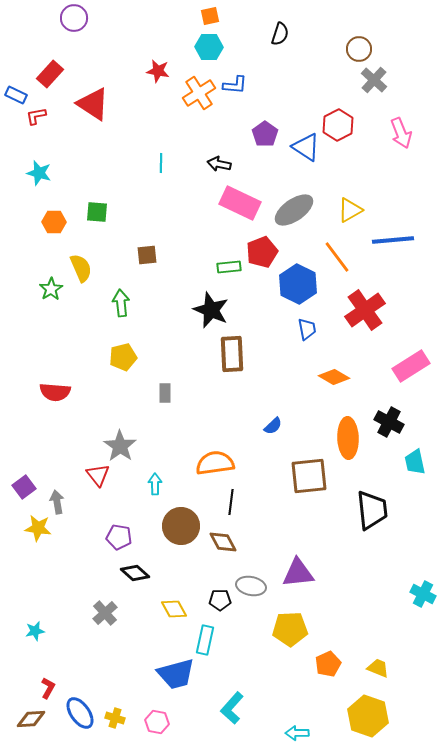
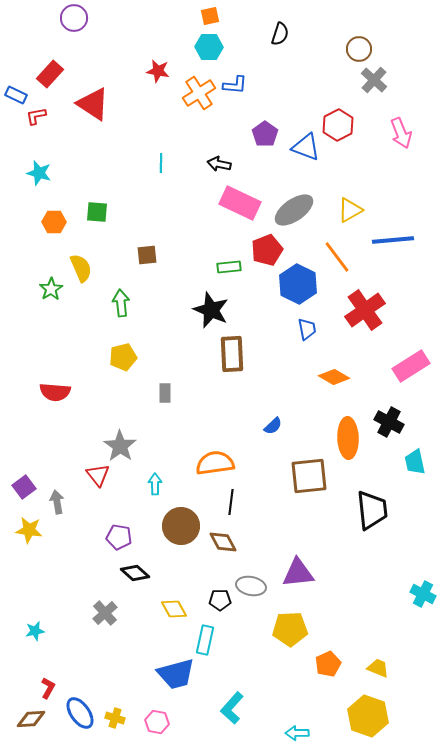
blue triangle at (306, 147): rotated 12 degrees counterclockwise
red pentagon at (262, 252): moved 5 px right, 2 px up
yellow star at (38, 528): moved 9 px left, 2 px down
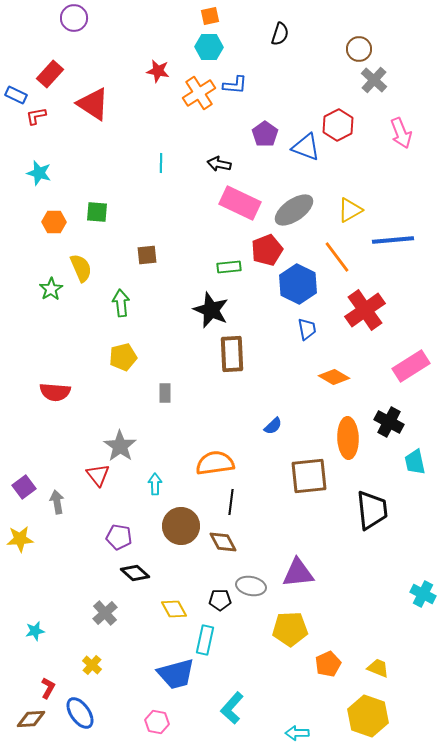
yellow star at (29, 530): moved 9 px left, 9 px down; rotated 12 degrees counterclockwise
yellow cross at (115, 718): moved 23 px left, 53 px up; rotated 24 degrees clockwise
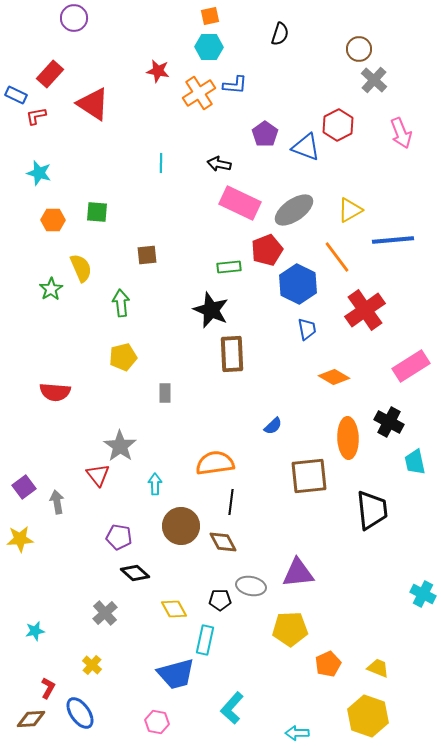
orange hexagon at (54, 222): moved 1 px left, 2 px up
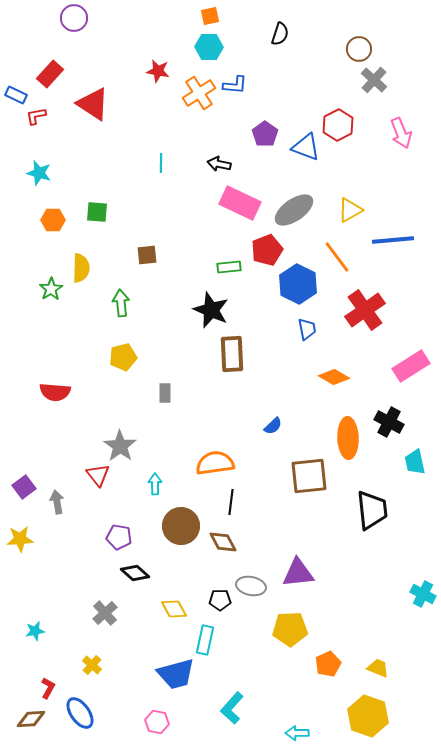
yellow semicircle at (81, 268): rotated 24 degrees clockwise
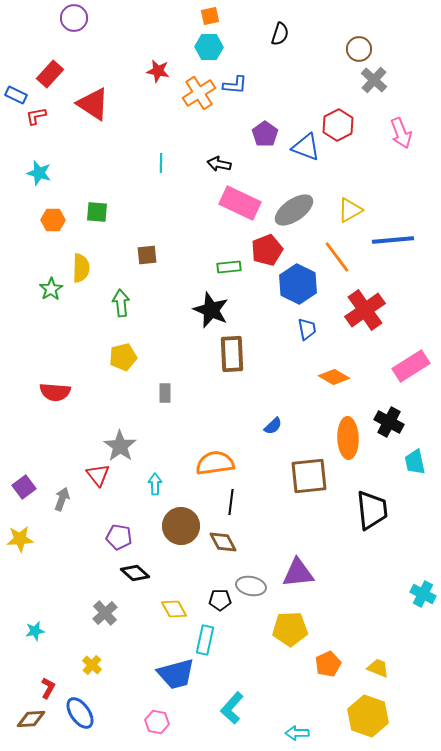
gray arrow at (57, 502): moved 5 px right, 3 px up; rotated 30 degrees clockwise
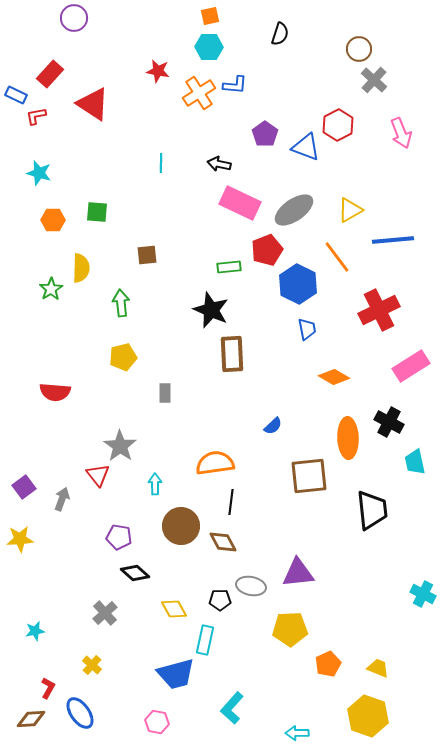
red cross at (365, 310): moved 14 px right; rotated 9 degrees clockwise
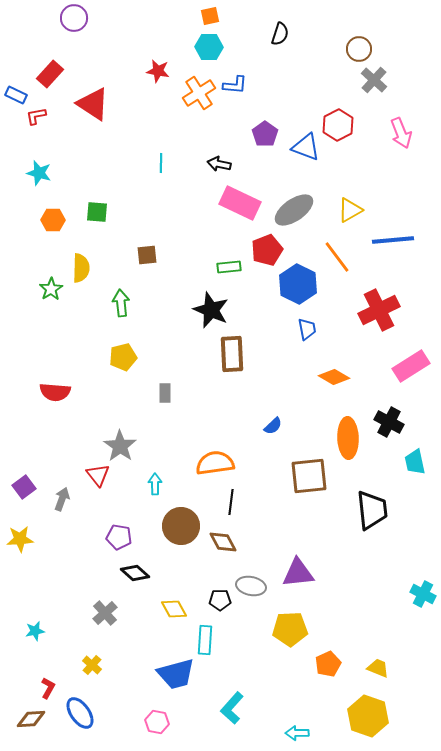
cyan rectangle at (205, 640): rotated 8 degrees counterclockwise
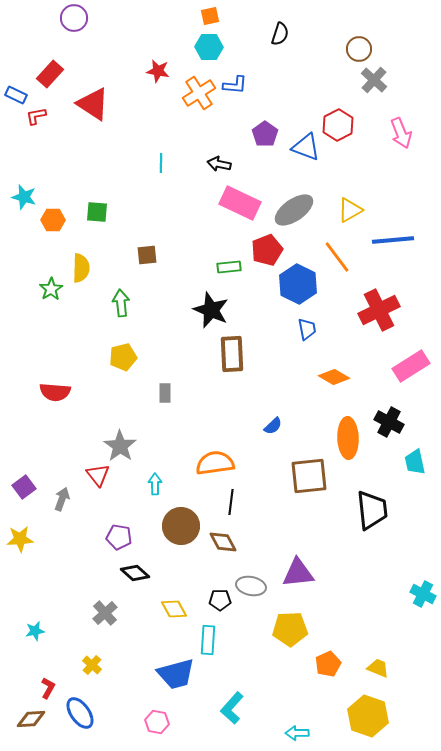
cyan star at (39, 173): moved 15 px left, 24 px down
cyan rectangle at (205, 640): moved 3 px right
